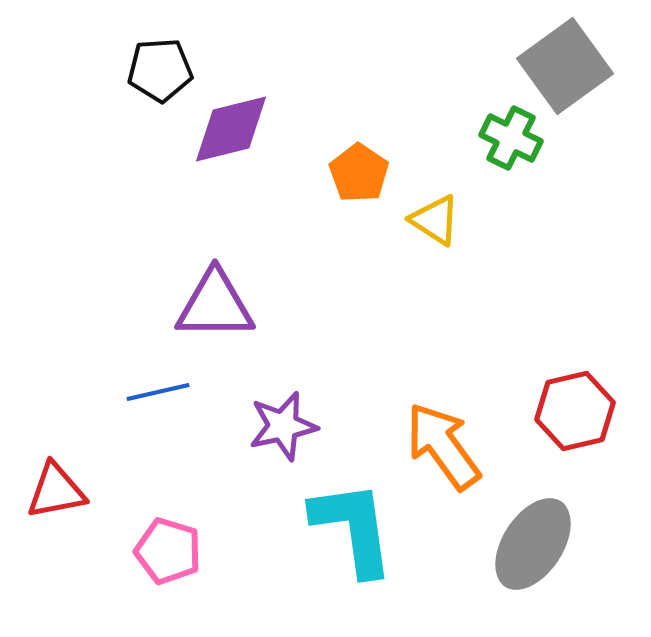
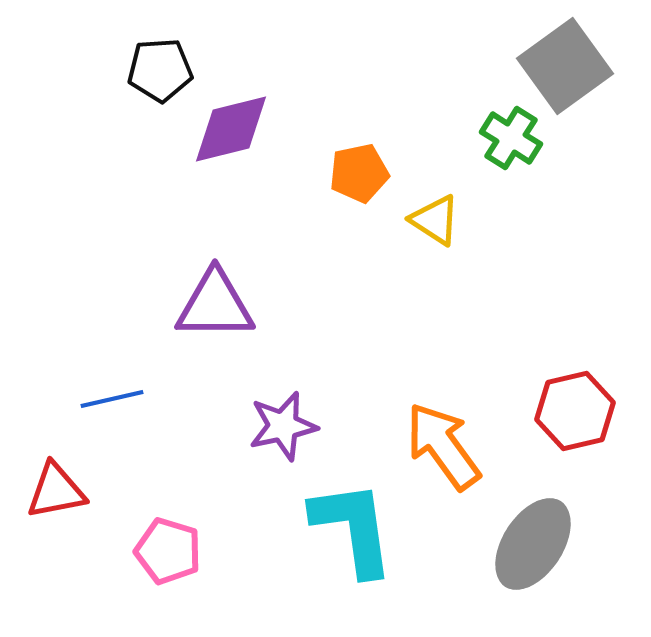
green cross: rotated 6 degrees clockwise
orange pentagon: rotated 26 degrees clockwise
blue line: moved 46 px left, 7 px down
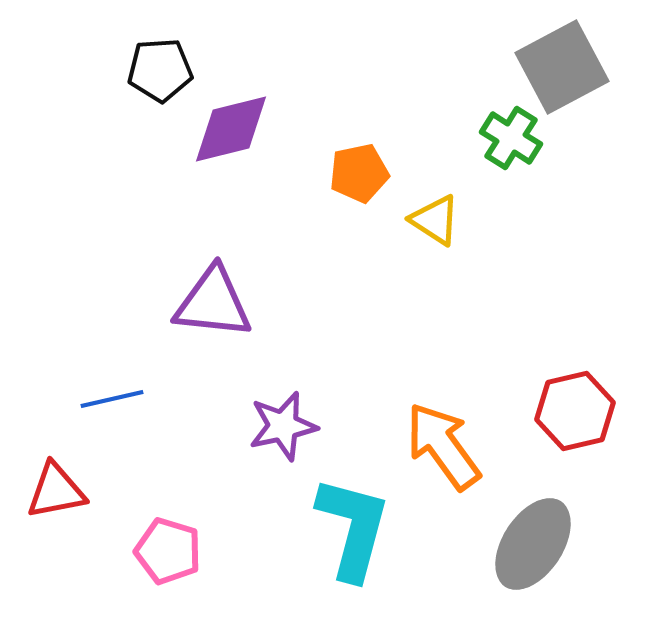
gray square: moved 3 px left, 1 px down; rotated 8 degrees clockwise
purple triangle: moved 2 px left, 2 px up; rotated 6 degrees clockwise
cyan L-shape: rotated 23 degrees clockwise
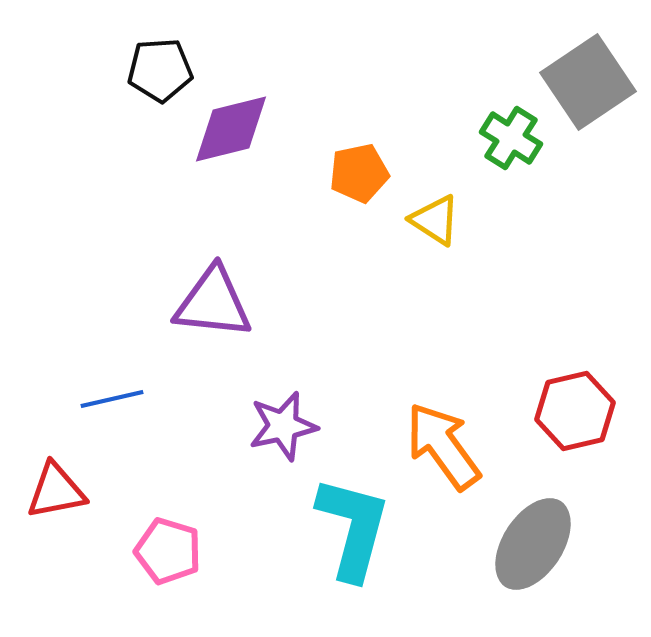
gray square: moved 26 px right, 15 px down; rotated 6 degrees counterclockwise
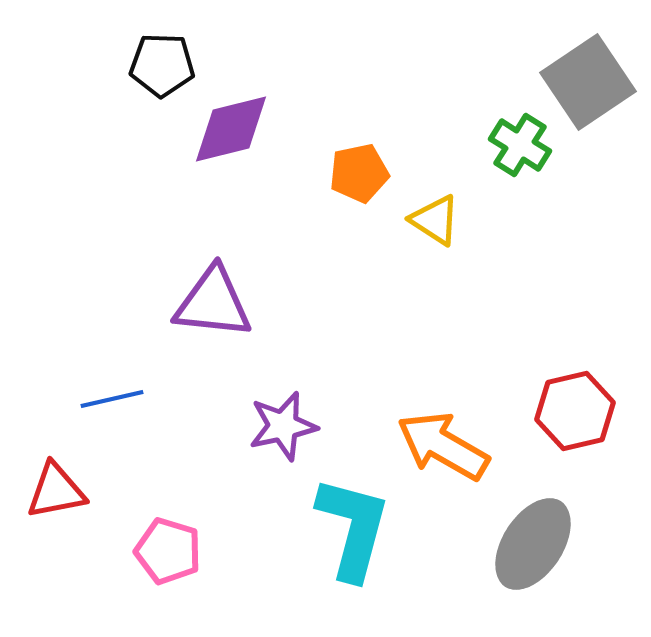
black pentagon: moved 2 px right, 5 px up; rotated 6 degrees clockwise
green cross: moved 9 px right, 7 px down
orange arrow: rotated 24 degrees counterclockwise
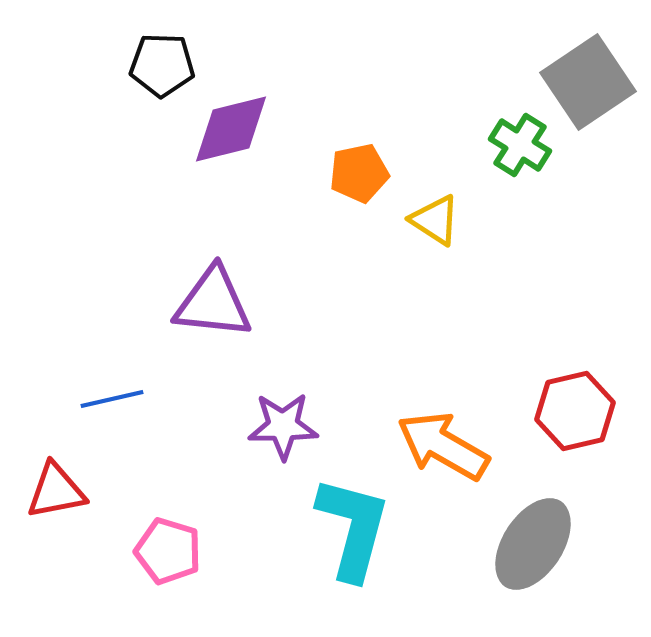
purple star: rotated 12 degrees clockwise
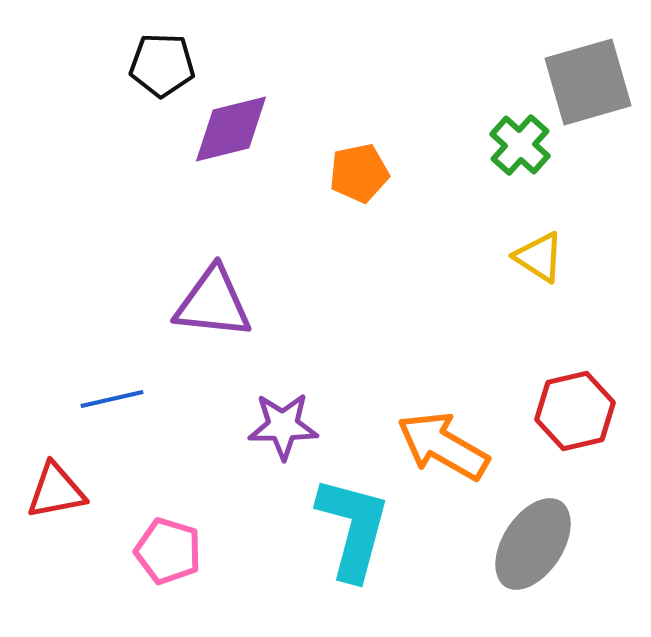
gray square: rotated 18 degrees clockwise
green cross: rotated 10 degrees clockwise
yellow triangle: moved 104 px right, 37 px down
